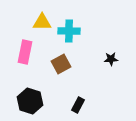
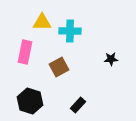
cyan cross: moved 1 px right
brown square: moved 2 px left, 3 px down
black rectangle: rotated 14 degrees clockwise
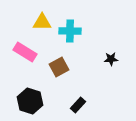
pink rectangle: rotated 70 degrees counterclockwise
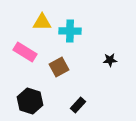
black star: moved 1 px left, 1 px down
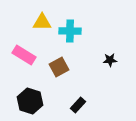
pink rectangle: moved 1 px left, 3 px down
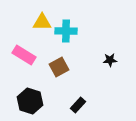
cyan cross: moved 4 px left
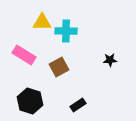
black rectangle: rotated 14 degrees clockwise
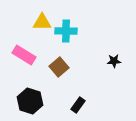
black star: moved 4 px right, 1 px down
brown square: rotated 12 degrees counterclockwise
black rectangle: rotated 21 degrees counterclockwise
